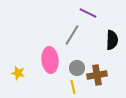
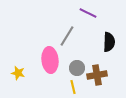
gray line: moved 5 px left, 1 px down
black semicircle: moved 3 px left, 2 px down
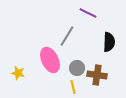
pink ellipse: rotated 20 degrees counterclockwise
brown cross: rotated 18 degrees clockwise
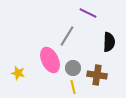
gray circle: moved 4 px left
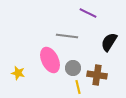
gray line: rotated 65 degrees clockwise
black semicircle: rotated 150 degrees counterclockwise
yellow line: moved 5 px right
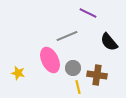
gray line: rotated 30 degrees counterclockwise
black semicircle: rotated 72 degrees counterclockwise
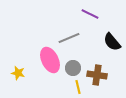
purple line: moved 2 px right, 1 px down
gray line: moved 2 px right, 2 px down
black semicircle: moved 3 px right
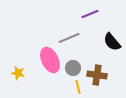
purple line: rotated 48 degrees counterclockwise
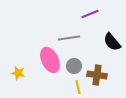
gray line: rotated 15 degrees clockwise
gray circle: moved 1 px right, 2 px up
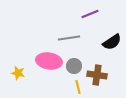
black semicircle: rotated 84 degrees counterclockwise
pink ellipse: moved 1 px left, 1 px down; rotated 55 degrees counterclockwise
